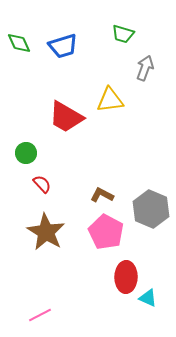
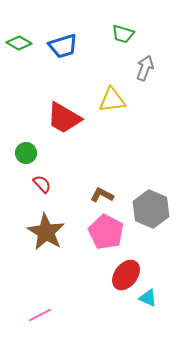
green diamond: rotated 35 degrees counterclockwise
yellow triangle: moved 2 px right
red trapezoid: moved 2 px left, 1 px down
red ellipse: moved 2 px up; rotated 36 degrees clockwise
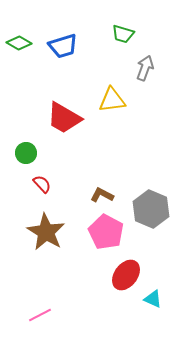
cyan triangle: moved 5 px right, 1 px down
